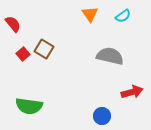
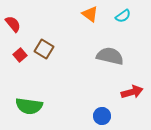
orange triangle: rotated 18 degrees counterclockwise
red square: moved 3 px left, 1 px down
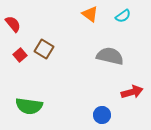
blue circle: moved 1 px up
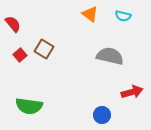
cyan semicircle: rotated 49 degrees clockwise
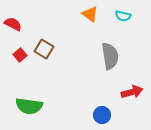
red semicircle: rotated 24 degrees counterclockwise
gray semicircle: rotated 68 degrees clockwise
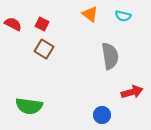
red square: moved 22 px right, 31 px up; rotated 24 degrees counterclockwise
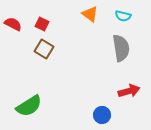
gray semicircle: moved 11 px right, 8 px up
red arrow: moved 3 px left, 1 px up
green semicircle: rotated 40 degrees counterclockwise
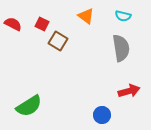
orange triangle: moved 4 px left, 2 px down
brown square: moved 14 px right, 8 px up
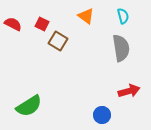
cyan semicircle: rotated 119 degrees counterclockwise
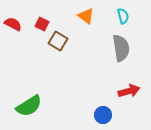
blue circle: moved 1 px right
